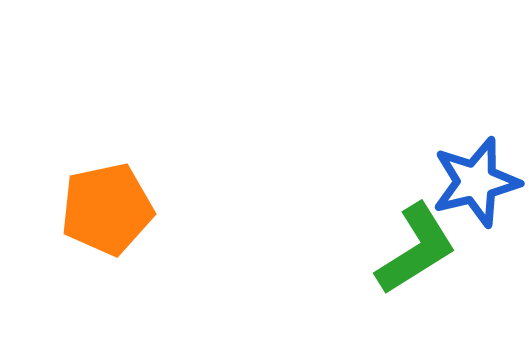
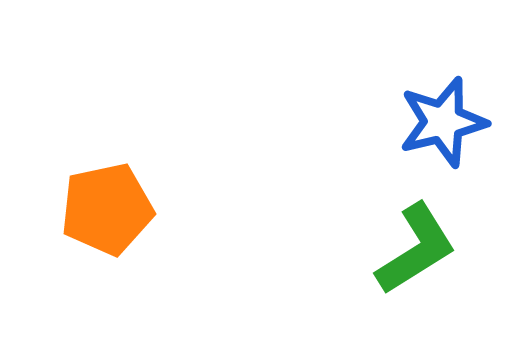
blue star: moved 33 px left, 60 px up
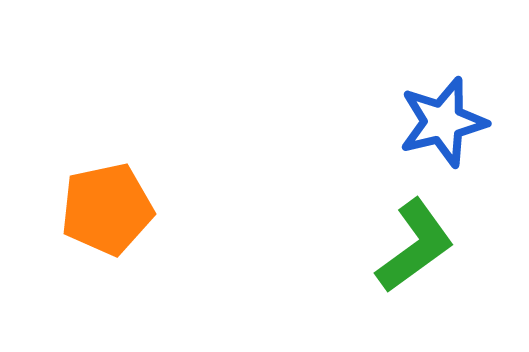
green L-shape: moved 1 px left, 3 px up; rotated 4 degrees counterclockwise
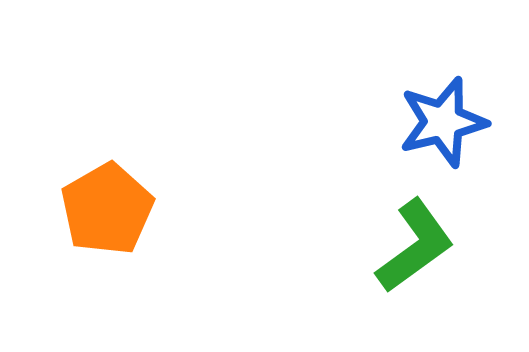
orange pentagon: rotated 18 degrees counterclockwise
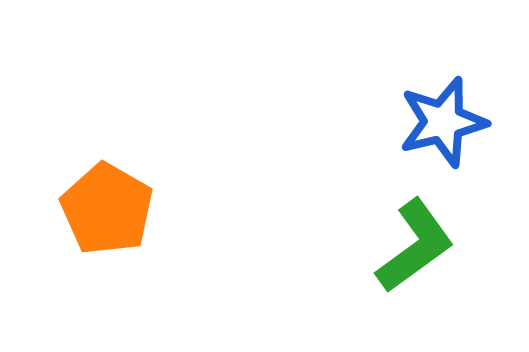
orange pentagon: rotated 12 degrees counterclockwise
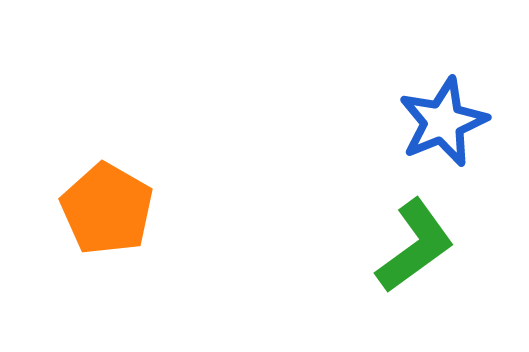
blue star: rotated 8 degrees counterclockwise
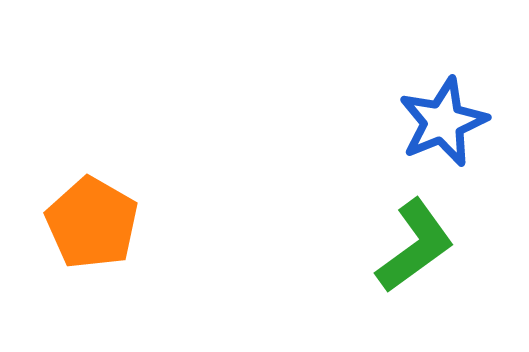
orange pentagon: moved 15 px left, 14 px down
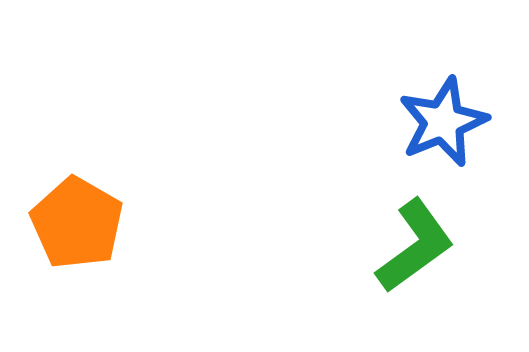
orange pentagon: moved 15 px left
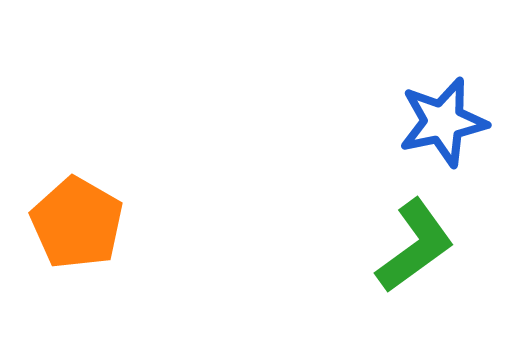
blue star: rotated 10 degrees clockwise
